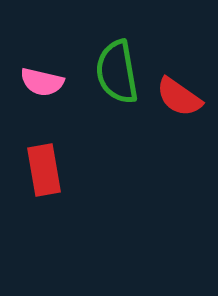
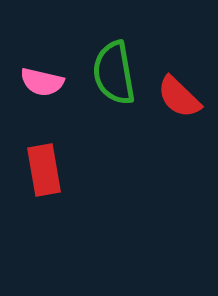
green semicircle: moved 3 px left, 1 px down
red semicircle: rotated 9 degrees clockwise
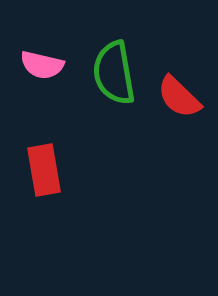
pink semicircle: moved 17 px up
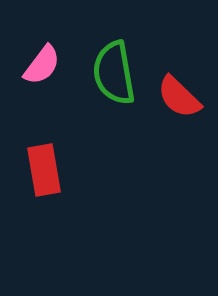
pink semicircle: rotated 66 degrees counterclockwise
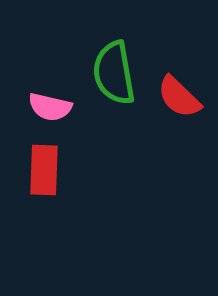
pink semicircle: moved 8 px right, 42 px down; rotated 66 degrees clockwise
red rectangle: rotated 12 degrees clockwise
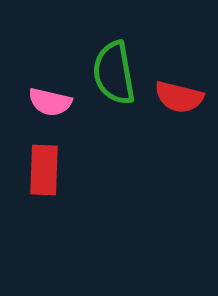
red semicircle: rotated 30 degrees counterclockwise
pink semicircle: moved 5 px up
